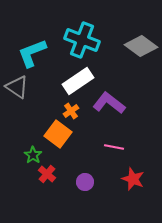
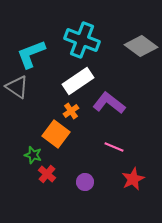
cyan L-shape: moved 1 px left, 1 px down
orange square: moved 2 px left
pink line: rotated 12 degrees clockwise
green star: rotated 18 degrees counterclockwise
red star: rotated 25 degrees clockwise
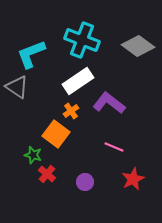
gray diamond: moved 3 px left
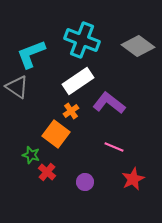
green star: moved 2 px left
red cross: moved 2 px up
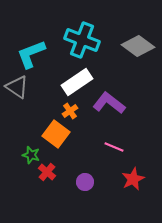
white rectangle: moved 1 px left, 1 px down
orange cross: moved 1 px left
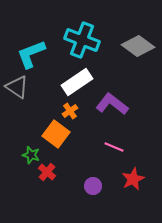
purple L-shape: moved 3 px right, 1 px down
purple circle: moved 8 px right, 4 px down
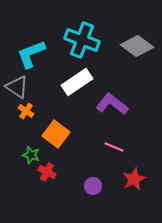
gray diamond: moved 1 px left
orange cross: moved 44 px left; rotated 21 degrees counterclockwise
red cross: rotated 12 degrees counterclockwise
red star: moved 1 px right
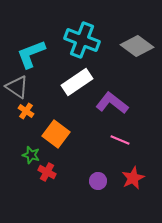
purple L-shape: moved 1 px up
pink line: moved 6 px right, 7 px up
red star: moved 1 px left, 1 px up
purple circle: moved 5 px right, 5 px up
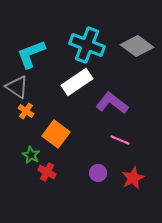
cyan cross: moved 5 px right, 5 px down
green star: rotated 12 degrees clockwise
purple circle: moved 8 px up
